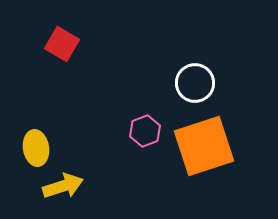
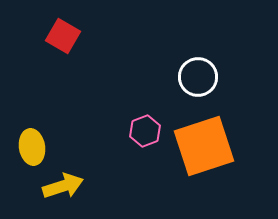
red square: moved 1 px right, 8 px up
white circle: moved 3 px right, 6 px up
yellow ellipse: moved 4 px left, 1 px up
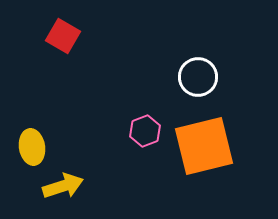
orange square: rotated 4 degrees clockwise
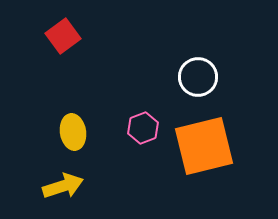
red square: rotated 24 degrees clockwise
pink hexagon: moved 2 px left, 3 px up
yellow ellipse: moved 41 px right, 15 px up
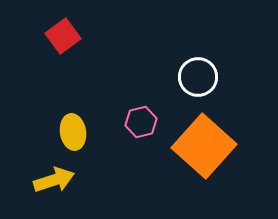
pink hexagon: moved 2 px left, 6 px up; rotated 8 degrees clockwise
orange square: rotated 34 degrees counterclockwise
yellow arrow: moved 9 px left, 6 px up
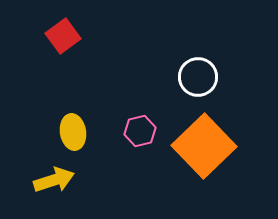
pink hexagon: moved 1 px left, 9 px down
orange square: rotated 4 degrees clockwise
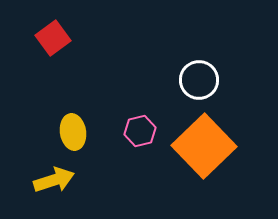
red square: moved 10 px left, 2 px down
white circle: moved 1 px right, 3 px down
